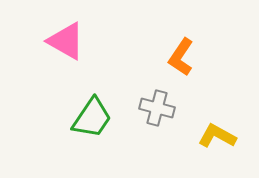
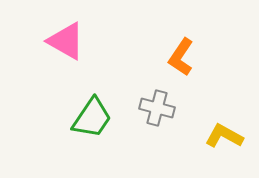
yellow L-shape: moved 7 px right
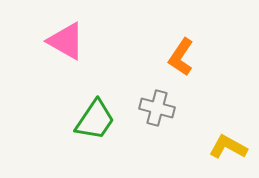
green trapezoid: moved 3 px right, 2 px down
yellow L-shape: moved 4 px right, 11 px down
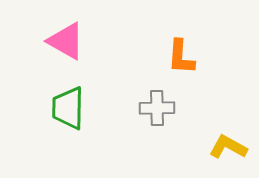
orange L-shape: rotated 30 degrees counterclockwise
gray cross: rotated 16 degrees counterclockwise
green trapezoid: moved 27 px left, 12 px up; rotated 147 degrees clockwise
